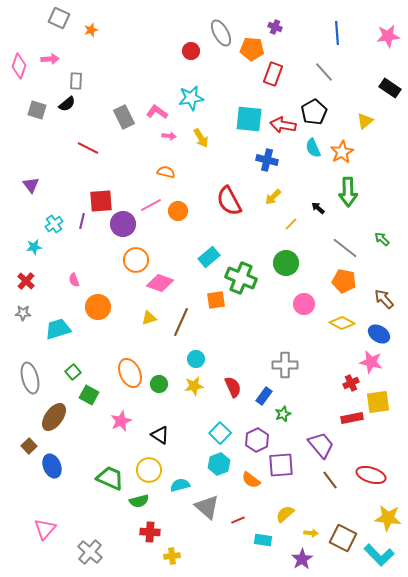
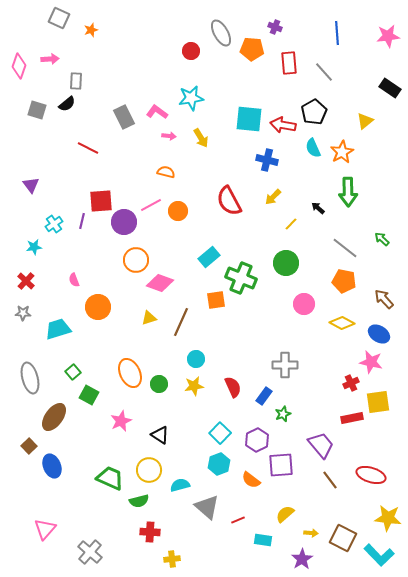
red rectangle at (273, 74): moved 16 px right, 11 px up; rotated 25 degrees counterclockwise
purple circle at (123, 224): moved 1 px right, 2 px up
yellow cross at (172, 556): moved 3 px down
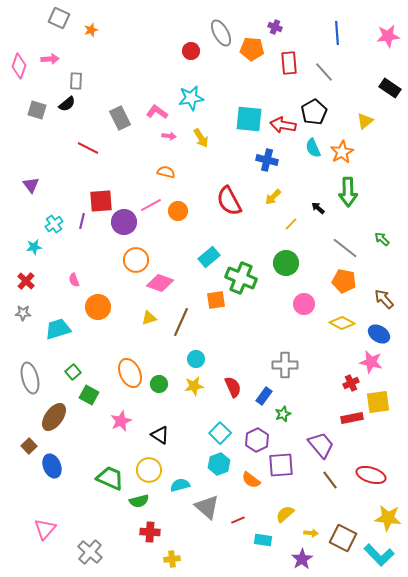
gray rectangle at (124, 117): moved 4 px left, 1 px down
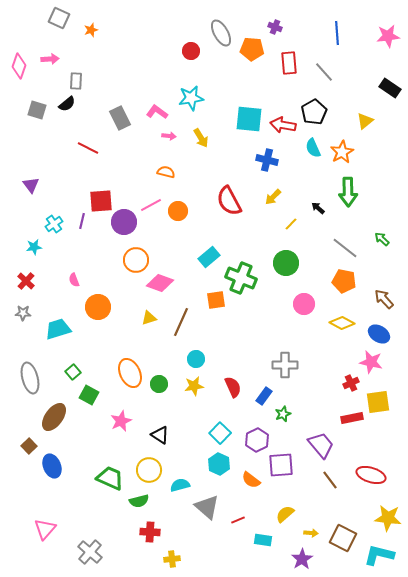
cyan hexagon at (219, 464): rotated 15 degrees counterclockwise
cyan L-shape at (379, 555): rotated 148 degrees clockwise
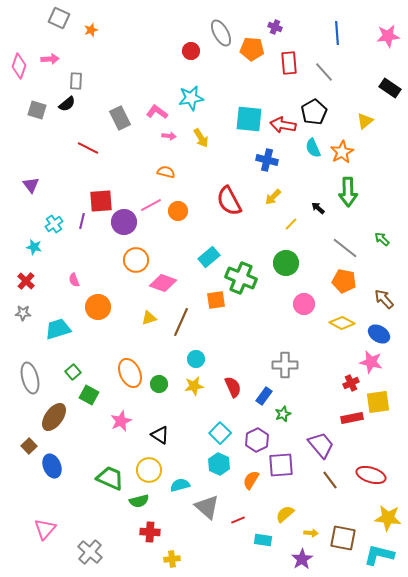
cyan star at (34, 247): rotated 21 degrees clockwise
pink diamond at (160, 283): moved 3 px right
orange semicircle at (251, 480): rotated 84 degrees clockwise
brown square at (343, 538): rotated 16 degrees counterclockwise
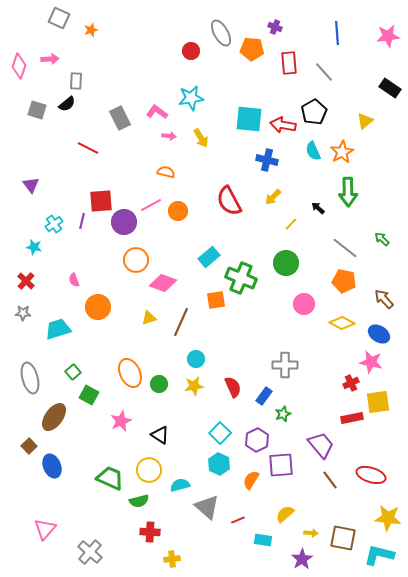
cyan semicircle at (313, 148): moved 3 px down
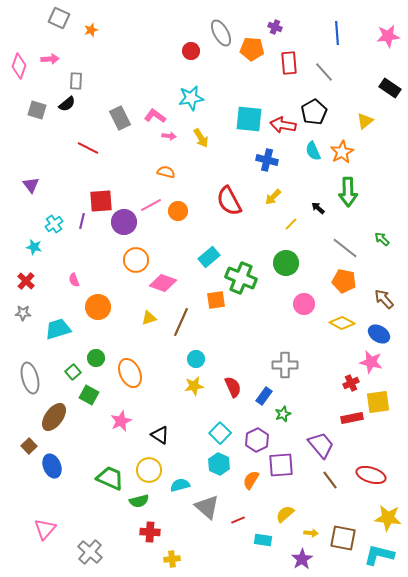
pink L-shape at (157, 112): moved 2 px left, 4 px down
green circle at (159, 384): moved 63 px left, 26 px up
